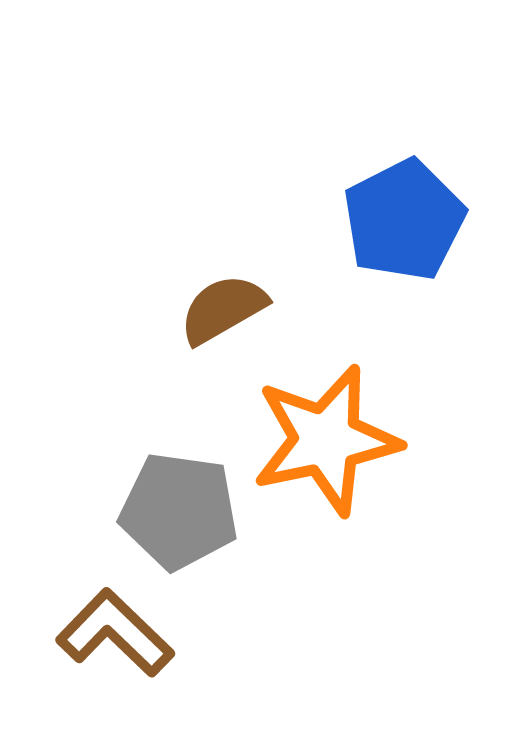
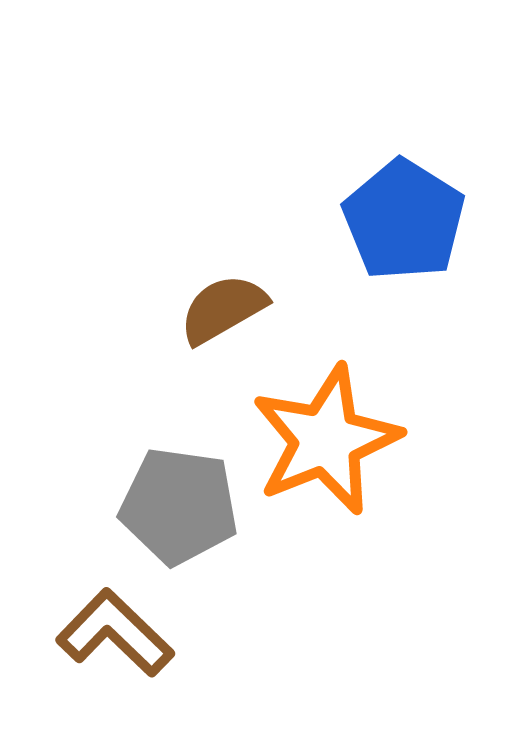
blue pentagon: rotated 13 degrees counterclockwise
orange star: rotated 10 degrees counterclockwise
gray pentagon: moved 5 px up
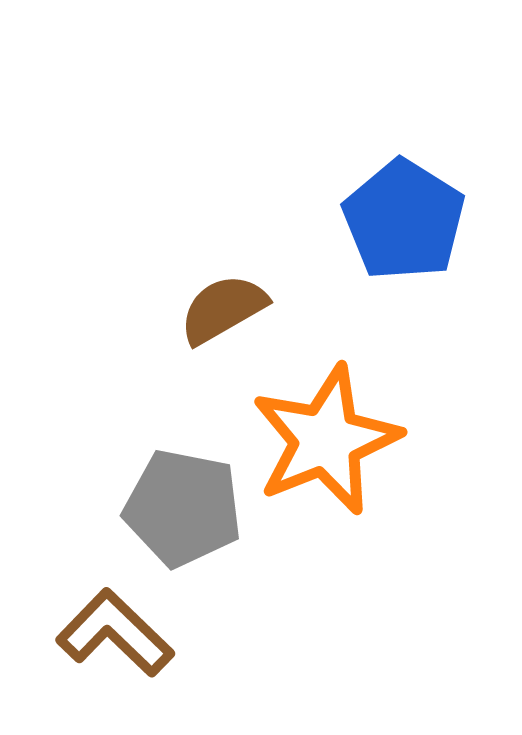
gray pentagon: moved 4 px right, 2 px down; rotated 3 degrees clockwise
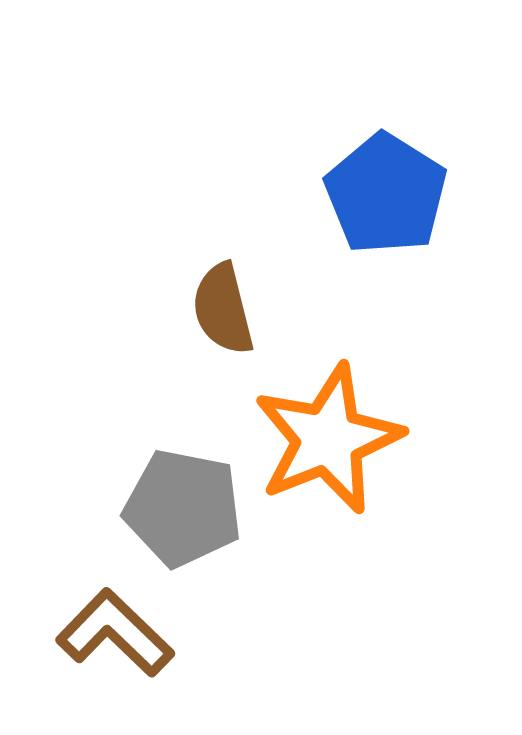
blue pentagon: moved 18 px left, 26 px up
brown semicircle: rotated 74 degrees counterclockwise
orange star: moved 2 px right, 1 px up
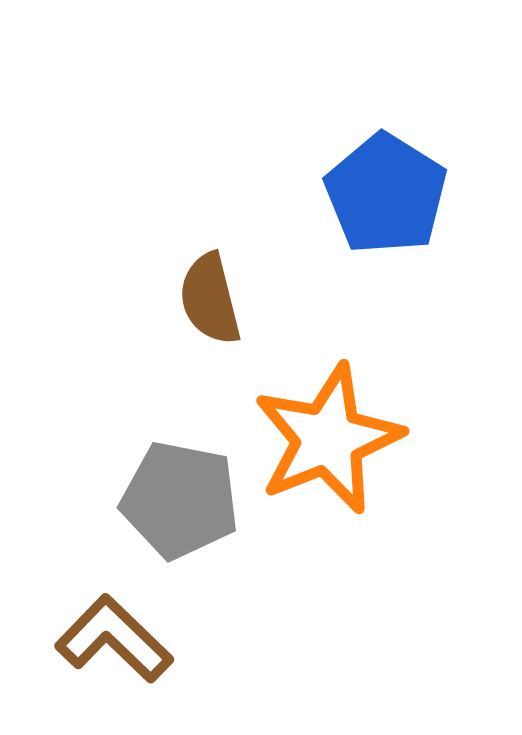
brown semicircle: moved 13 px left, 10 px up
gray pentagon: moved 3 px left, 8 px up
brown L-shape: moved 1 px left, 6 px down
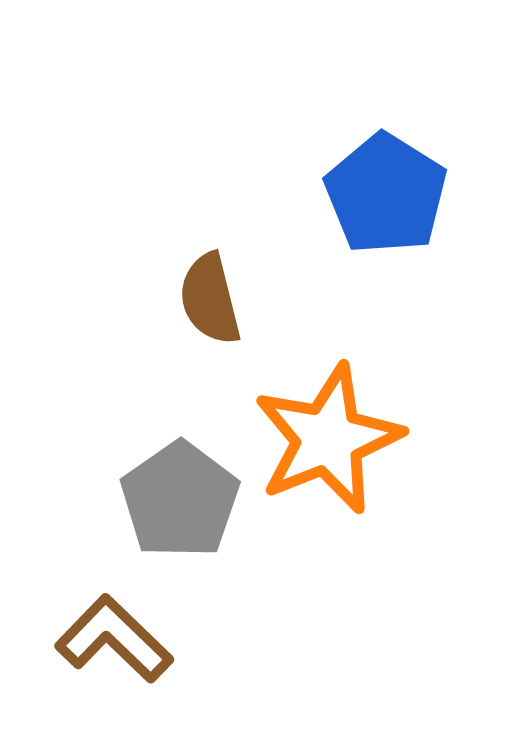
gray pentagon: rotated 26 degrees clockwise
